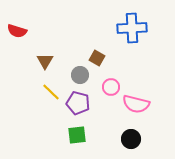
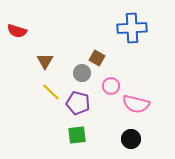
gray circle: moved 2 px right, 2 px up
pink circle: moved 1 px up
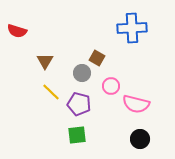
purple pentagon: moved 1 px right, 1 px down
black circle: moved 9 px right
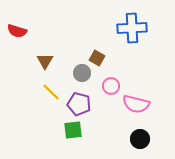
green square: moved 4 px left, 5 px up
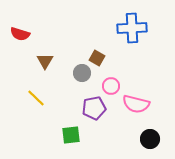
red semicircle: moved 3 px right, 3 px down
yellow line: moved 15 px left, 6 px down
purple pentagon: moved 15 px right, 4 px down; rotated 25 degrees counterclockwise
green square: moved 2 px left, 5 px down
black circle: moved 10 px right
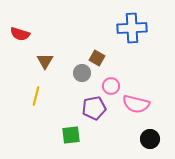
yellow line: moved 2 px up; rotated 60 degrees clockwise
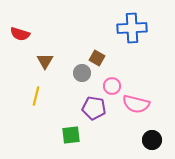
pink circle: moved 1 px right
purple pentagon: rotated 20 degrees clockwise
black circle: moved 2 px right, 1 px down
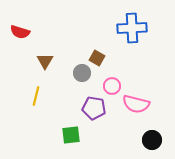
red semicircle: moved 2 px up
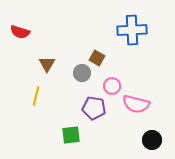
blue cross: moved 2 px down
brown triangle: moved 2 px right, 3 px down
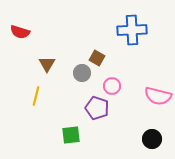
pink semicircle: moved 22 px right, 8 px up
purple pentagon: moved 3 px right; rotated 10 degrees clockwise
black circle: moved 1 px up
